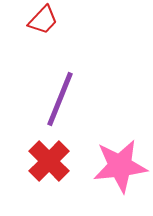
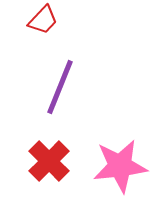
purple line: moved 12 px up
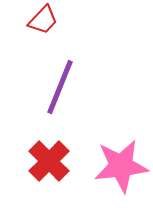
pink star: moved 1 px right
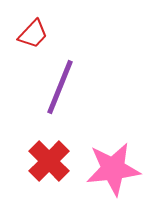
red trapezoid: moved 10 px left, 14 px down
pink star: moved 8 px left, 3 px down
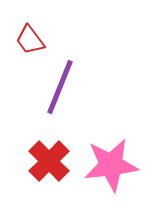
red trapezoid: moved 3 px left, 6 px down; rotated 100 degrees clockwise
pink star: moved 2 px left, 4 px up
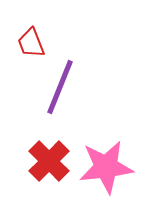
red trapezoid: moved 1 px right, 3 px down; rotated 16 degrees clockwise
pink star: moved 5 px left, 2 px down
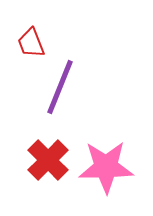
red cross: moved 1 px left, 1 px up
pink star: rotated 6 degrees clockwise
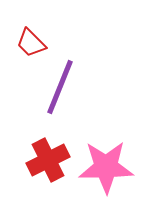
red trapezoid: rotated 24 degrees counterclockwise
red cross: rotated 18 degrees clockwise
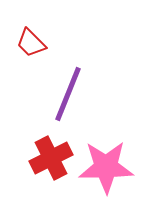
purple line: moved 8 px right, 7 px down
red cross: moved 3 px right, 2 px up
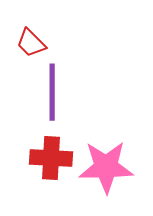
purple line: moved 16 px left, 2 px up; rotated 22 degrees counterclockwise
red cross: rotated 30 degrees clockwise
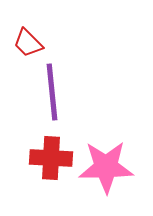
red trapezoid: moved 3 px left
purple line: rotated 6 degrees counterclockwise
